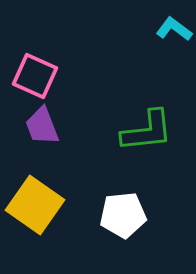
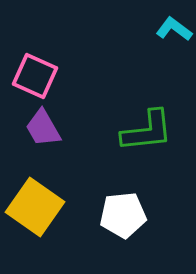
purple trapezoid: moved 1 px right, 2 px down; rotated 9 degrees counterclockwise
yellow square: moved 2 px down
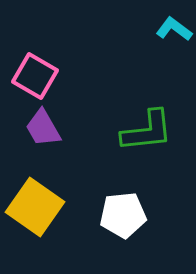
pink square: rotated 6 degrees clockwise
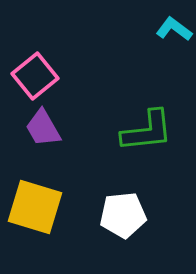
pink square: rotated 21 degrees clockwise
yellow square: rotated 18 degrees counterclockwise
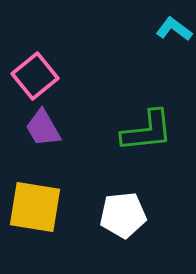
yellow square: rotated 8 degrees counterclockwise
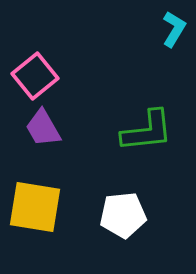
cyan L-shape: rotated 84 degrees clockwise
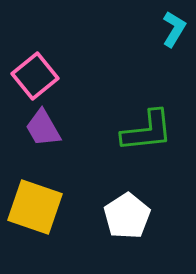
yellow square: rotated 10 degrees clockwise
white pentagon: moved 4 px right, 1 px down; rotated 27 degrees counterclockwise
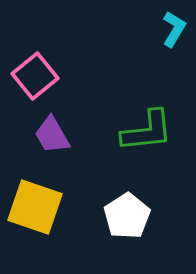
purple trapezoid: moved 9 px right, 7 px down
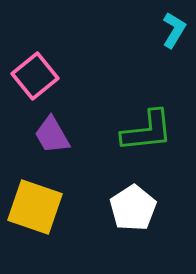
cyan L-shape: moved 1 px down
white pentagon: moved 6 px right, 8 px up
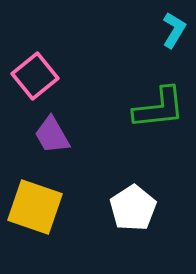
green L-shape: moved 12 px right, 23 px up
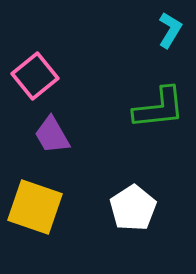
cyan L-shape: moved 4 px left
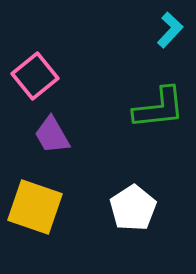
cyan L-shape: rotated 12 degrees clockwise
